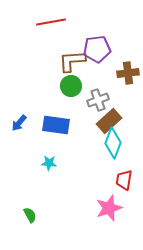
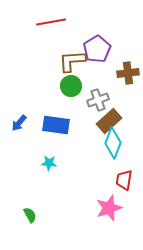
purple pentagon: rotated 24 degrees counterclockwise
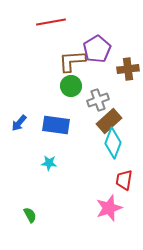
brown cross: moved 4 px up
